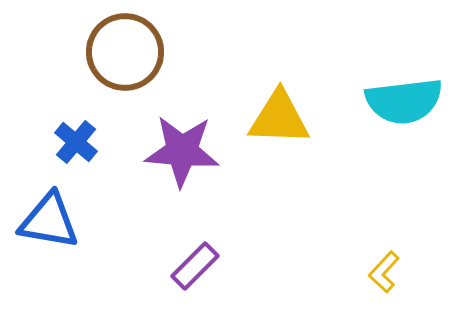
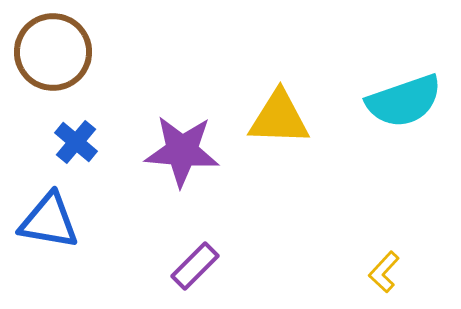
brown circle: moved 72 px left
cyan semicircle: rotated 12 degrees counterclockwise
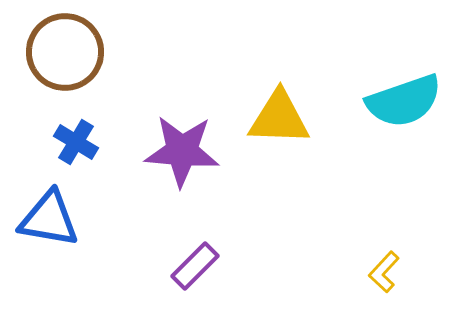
brown circle: moved 12 px right
blue cross: rotated 9 degrees counterclockwise
blue triangle: moved 2 px up
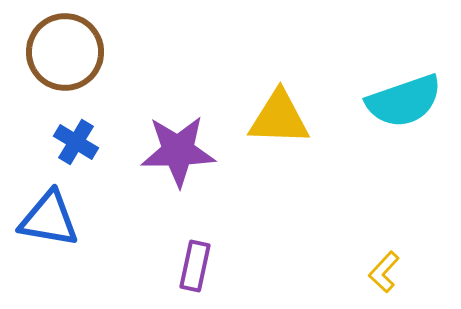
purple star: moved 4 px left; rotated 6 degrees counterclockwise
purple rectangle: rotated 33 degrees counterclockwise
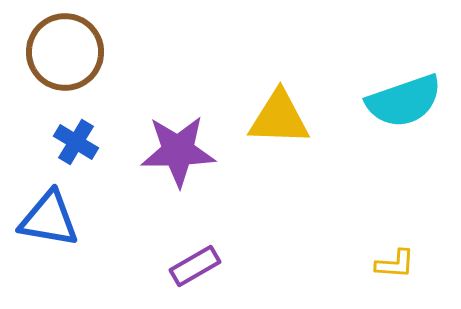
purple rectangle: rotated 48 degrees clockwise
yellow L-shape: moved 11 px right, 8 px up; rotated 129 degrees counterclockwise
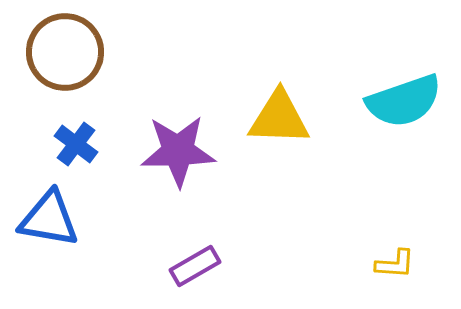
blue cross: moved 2 px down; rotated 6 degrees clockwise
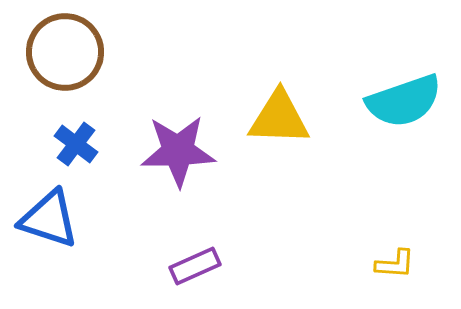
blue triangle: rotated 8 degrees clockwise
purple rectangle: rotated 6 degrees clockwise
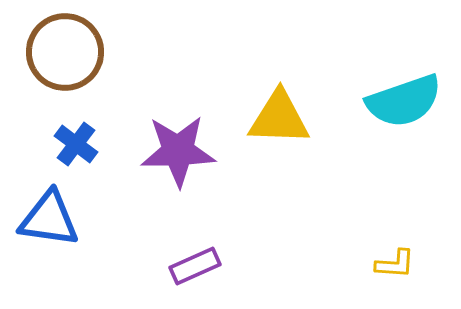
blue triangle: rotated 10 degrees counterclockwise
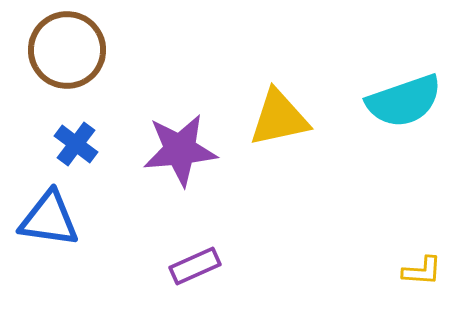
brown circle: moved 2 px right, 2 px up
yellow triangle: rotated 14 degrees counterclockwise
purple star: moved 2 px right, 1 px up; rotated 4 degrees counterclockwise
yellow L-shape: moved 27 px right, 7 px down
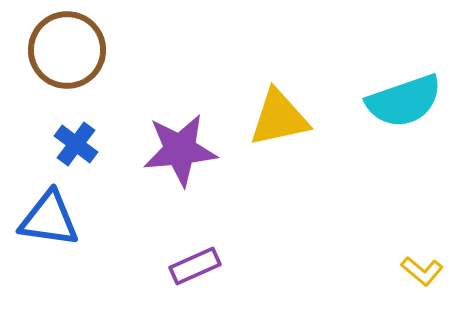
yellow L-shape: rotated 36 degrees clockwise
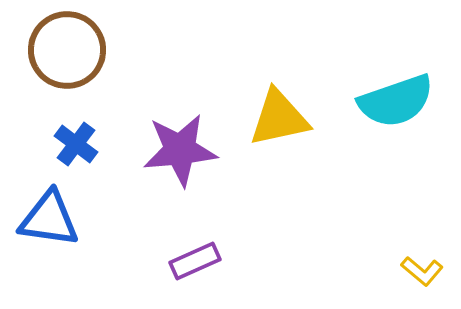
cyan semicircle: moved 8 px left
purple rectangle: moved 5 px up
